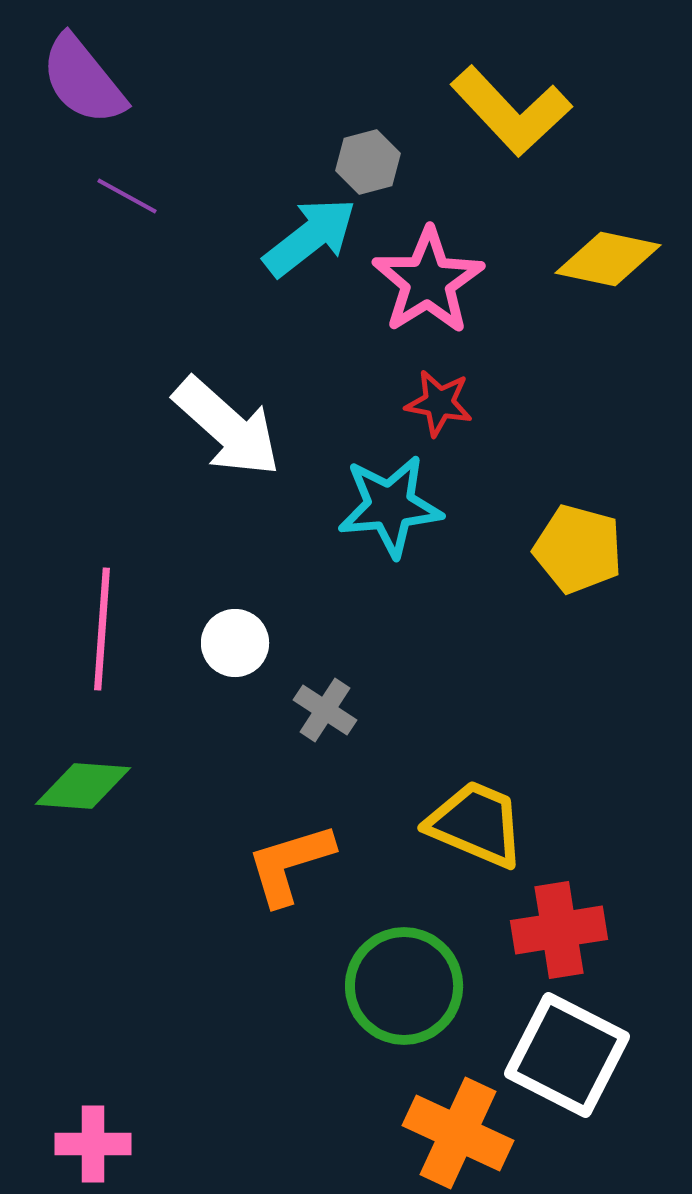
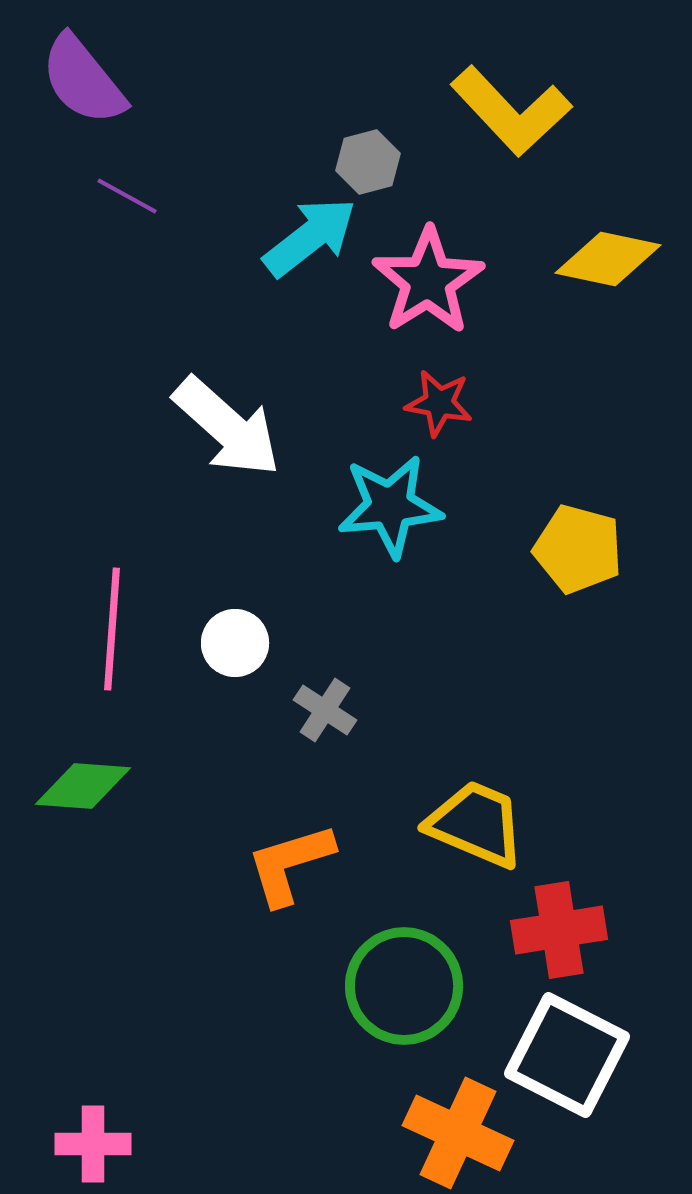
pink line: moved 10 px right
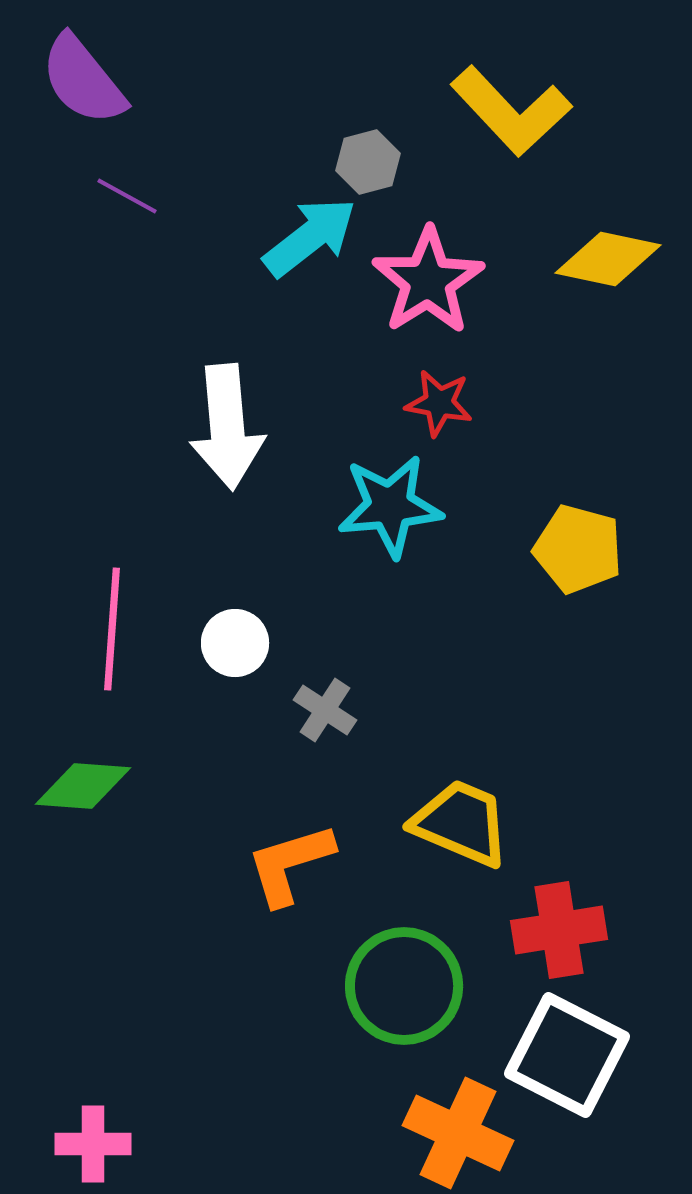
white arrow: rotated 43 degrees clockwise
yellow trapezoid: moved 15 px left, 1 px up
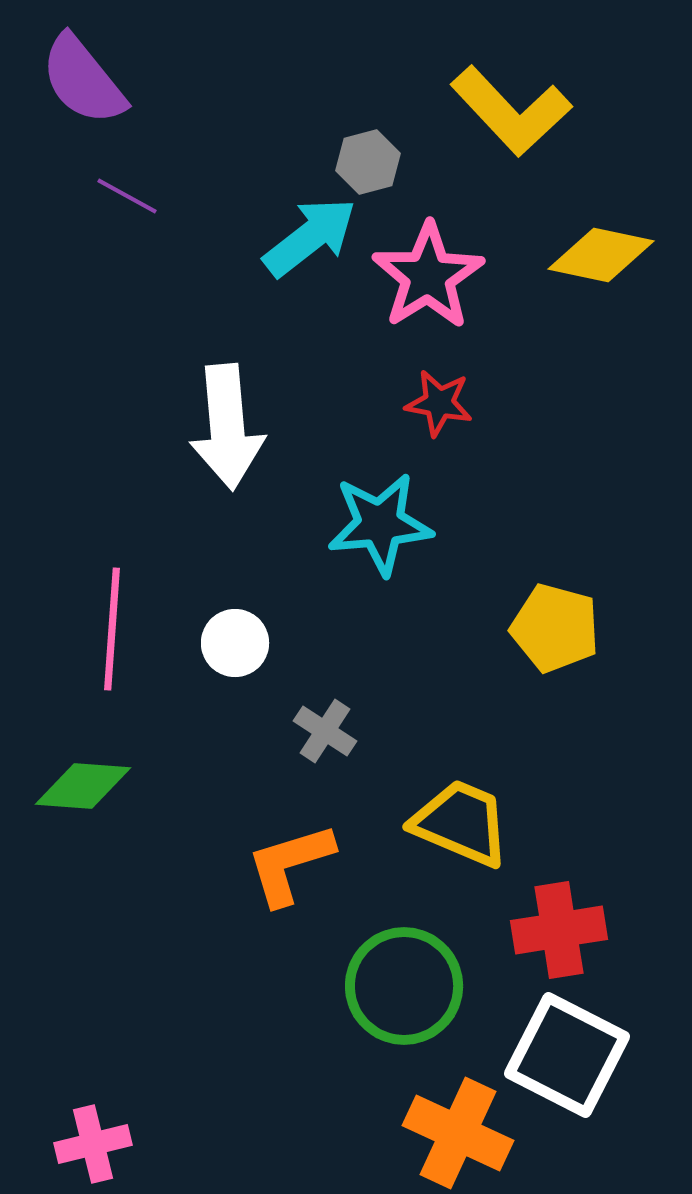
yellow diamond: moved 7 px left, 4 px up
pink star: moved 5 px up
cyan star: moved 10 px left, 18 px down
yellow pentagon: moved 23 px left, 79 px down
gray cross: moved 21 px down
pink cross: rotated 14 degrees counterclockwise
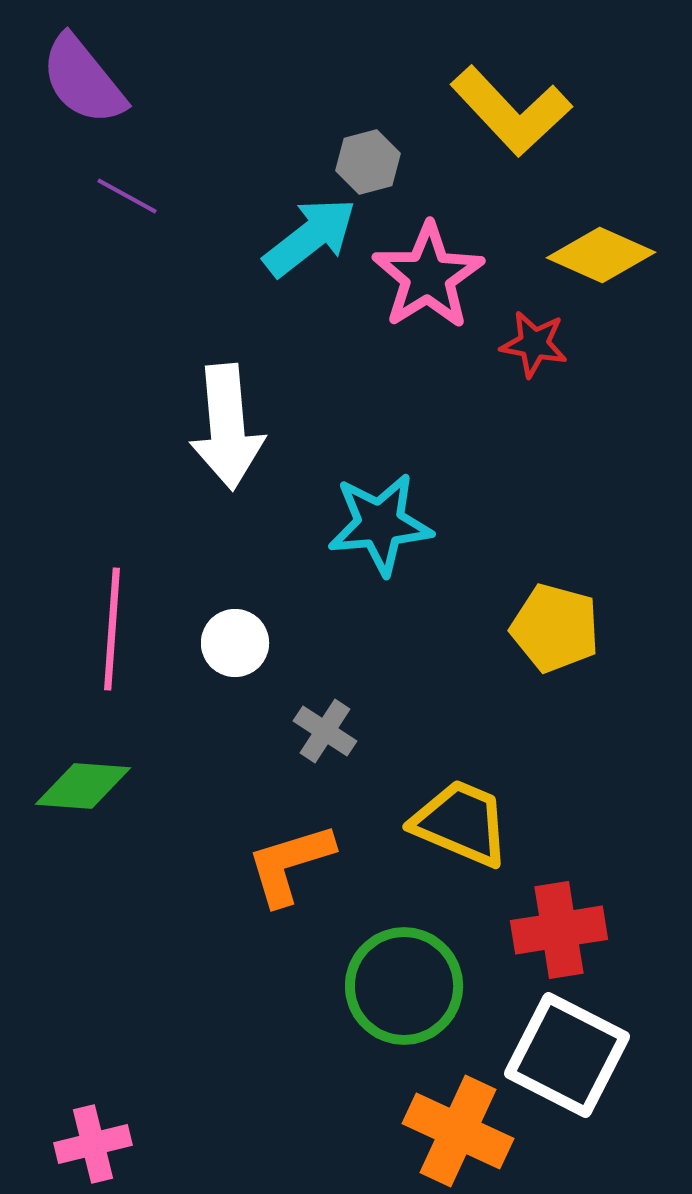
yellow diamond: rotated 12 degrees clockwise
red star: moved 95 px right, 59 px up
orange cross: moved 2 px up
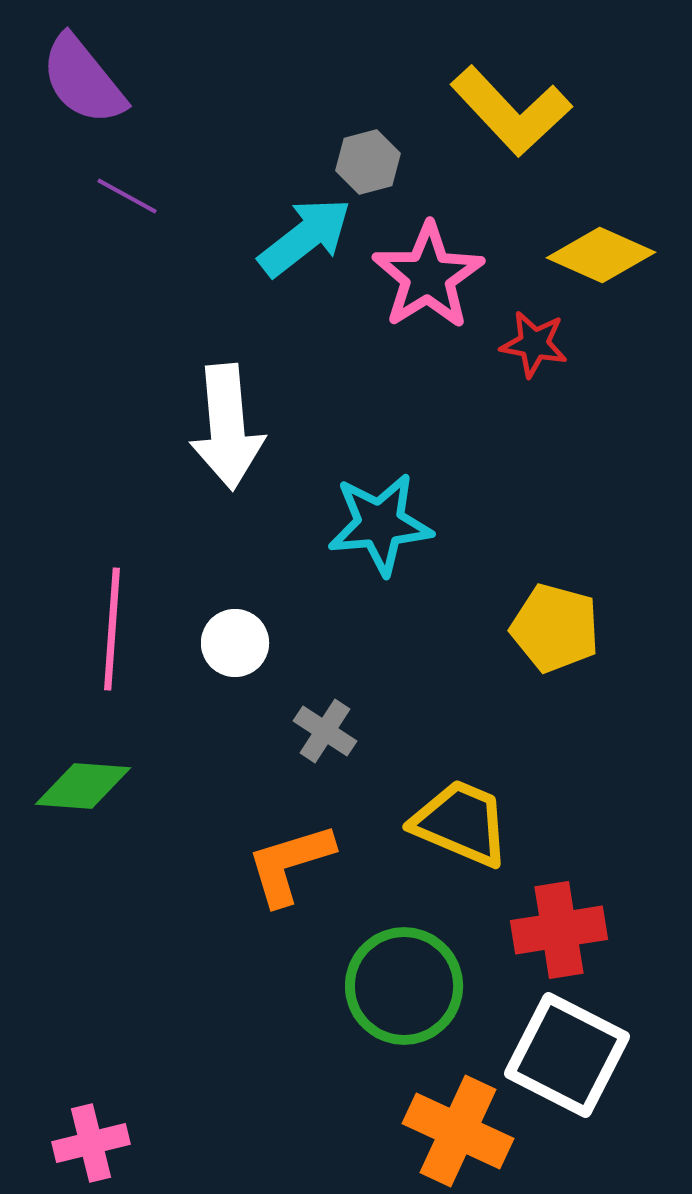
cyan arrow: moved 5 px left
pink cross: moved 2 px left, 1 px up
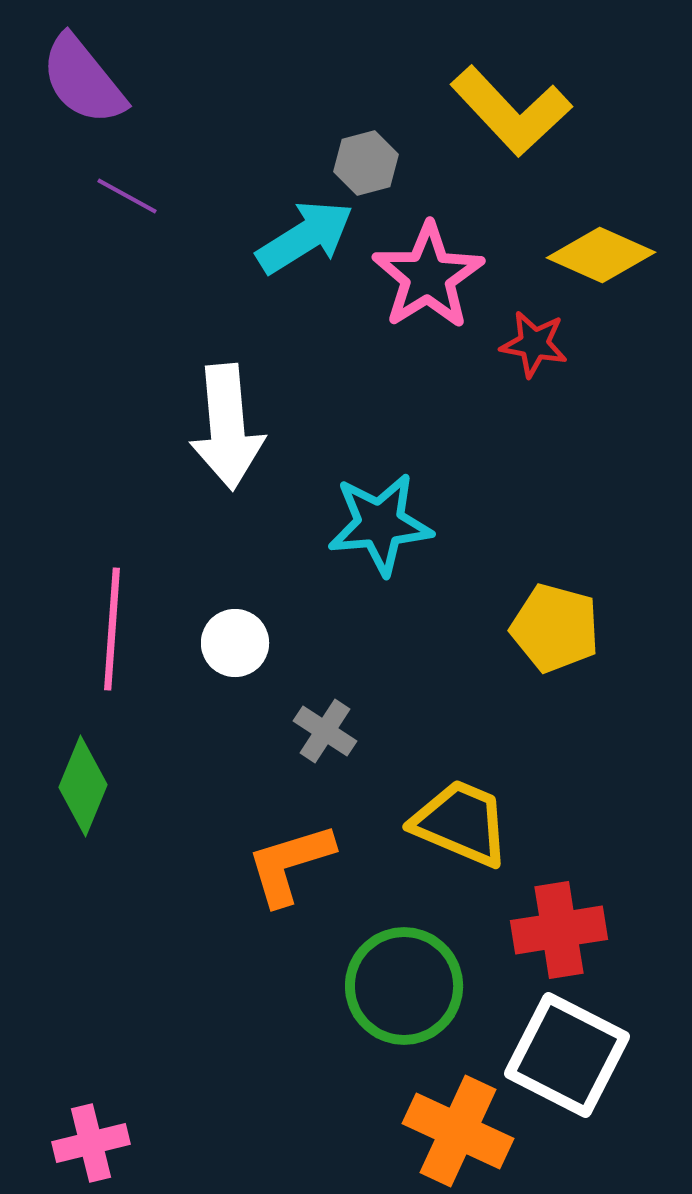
gray hexagon: moved 2 px left, 1 px down
cyan arrow: rotated 6 degrees clockwise
green diamond: rotated 72 degrees counterclockwise
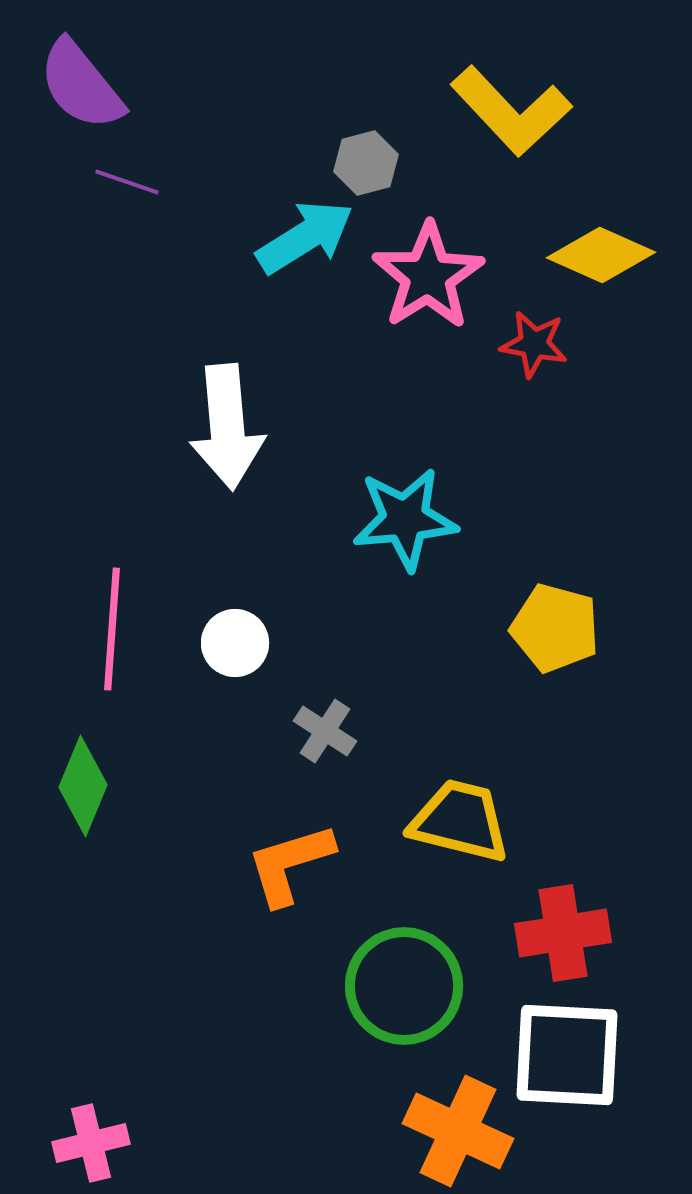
purple semicircle: moved 2 px left, 5 px down
purple line: moved 14 px up; rotated 10 degrees counterclockwise
cyan star: moved 25 px right, 5 px up
yellow trapezoid: moved 1 px left, 2 px up; rotated 9 degrees counterclockwise
red cross: moved 4 px right, 3 px down
white square: rotated 24 degrees counterclockwise
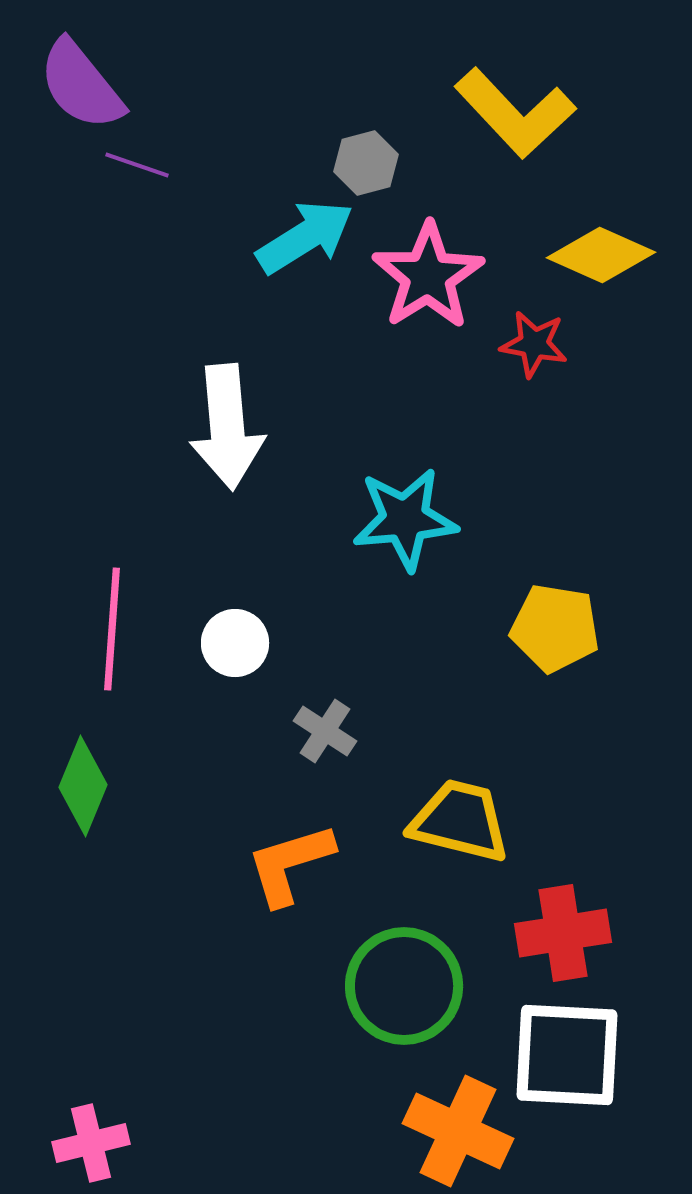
yellow L-shape: moved 4 px right, 2 px down
purple line: moved 10 px right, 17 px up
yellow pentagon: rotated 6 degrees counterclockwise
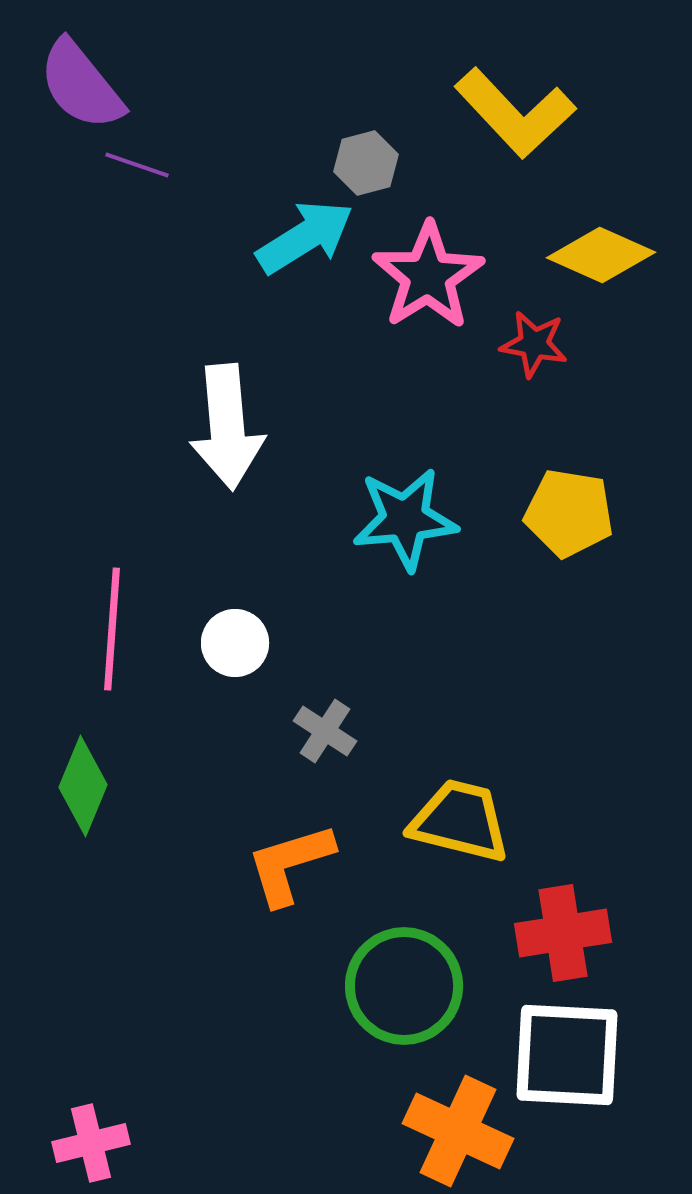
yellow pentagon: moved 14 px right, 115 px up
